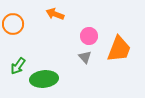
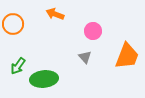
pink circle: moved 4 px right, 5 px up
orange trapezoid: moved 8 px right, 7 px down
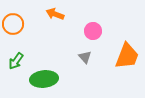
green arrow: moved 2 px left, 5 px up
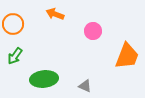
gray triangle: moved 29 px down; rotated 24 degrees counterclockwise
green arrow: moved 1 px left, 5 px up
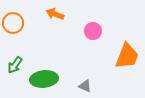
orange circle: moved 1 px up
green arrow: moved 9 px down
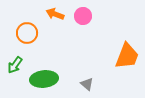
orange circle: moved 14 px right, 10 px down
pink circle: moved 10 px left, 15 px up
gray triangle: moved 2 px right, 2 px up; rotated 16 degrees clockwise
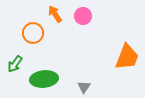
orange arrow: rotated 36 degrees clockwise
orange circle: moved 6 px right
orange trapezoid: moved 1 px down
green arrow: moved 1 px up
gray triangle: moved 3 px left, 3 px down; rotated 24 degrees clockwise
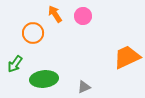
orange trapezoid: rotated 136 degrees counterclockwise
gray triangle: rotated 32 degrees clockwise
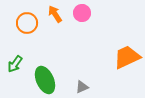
pink circle: moved 1 px left, 3 px up
orange circle: moved 6 px left, 10 px up
green ellipse: moved 1 px right, 1 px down; rotated 72 degrees clockwise
gray triangle: moved 2 px left
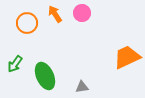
green ellipse: moved 4 px up
gray triangle: rotated 16 degrees clockwise
